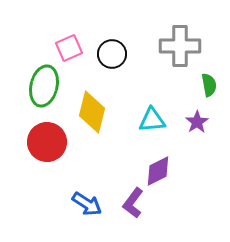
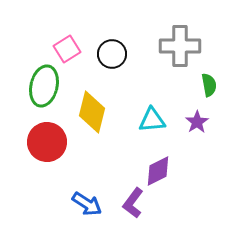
pink square: moved 2 px left, 1 px down; rotated 8 degrees counterclockwise
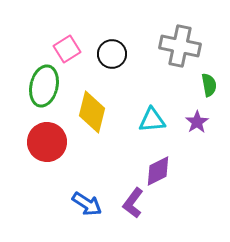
gray cross: rotated 12 degrees clockwise
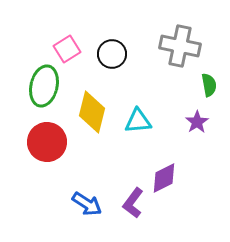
cyan triangle: moved 14 px left, 1 px down
purple diamond: moved 6 px right, 7 px down
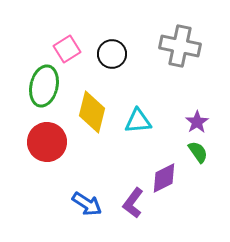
green semicircle: moved 11 px left, 67 px down; rotated 25 degrees counterclockwise
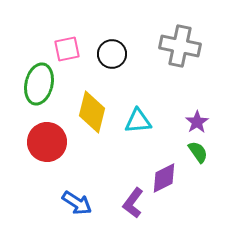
pink square: rotated 20 degrees clockwise
green ellipse: moved 5 px left, 2 px up
blue arrow: moved 10 px left, 1 px up
